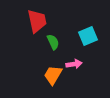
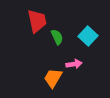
cyan square: rotated 24 degrees counterclockwise
green semicircle: moved 4 px right, 5 px up
orange trapezoid: moved 3 px down
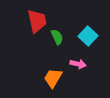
pink arrow: moved 4 px right; rotated 21 degrees clockwise
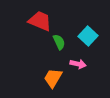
red trapezoid: moved 3 px right; rotated 55 degrees counterclockwise
green semicircle: moved 2 px right, 5 px down
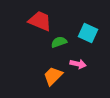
cyan square: moved 3 px up; rotated 18 degrees counterclockwise
green semicircle: rotated 84 degrees counterclockwise
orange trapezoid: moved 2 px up; rotated 15 degrees clockwise
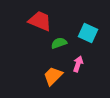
green semicircle: moved 1 px down
pink arrow: rotated 84 degrees counterclockwise
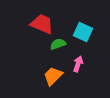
red trapezoid: moved 2 px right, 3 px down
cyan square: moved 5 px left, 1 px up
green semicircle: moved 1 px left, 1 px down
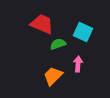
pink arrow: rotated 14 degrees counterclockwise
